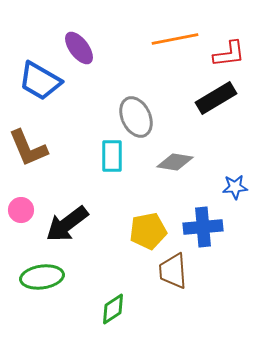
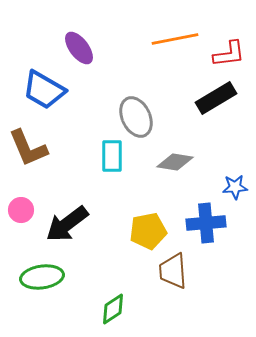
blue trapezoid: moved 4 px right, 9 px down
blue cross: moved 3 px right, 4 px up
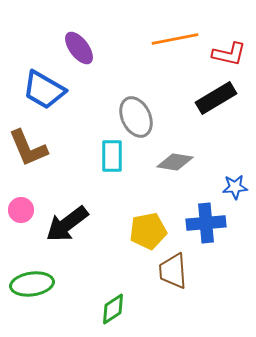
red L-shape: rotated 20 degrees clockwise
green ellipse: moved 10 px left, 7 px down
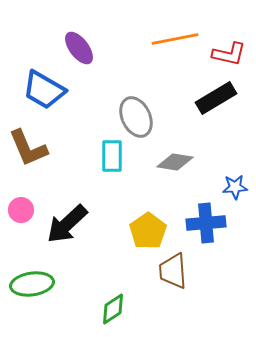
black arrow: rotated 6 degrees counterclockwise
yellow pentagon: rotated 24 degrees counterclockwise
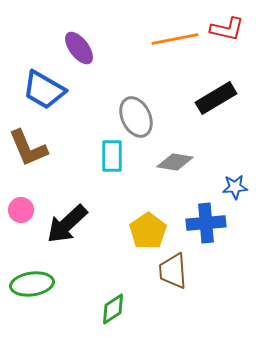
red L-shape: moved 2 px left, 25 px up
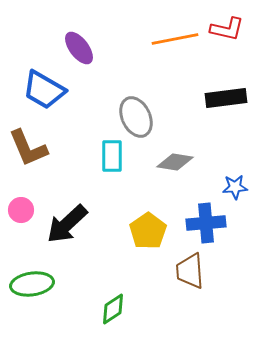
black rectangle: moved 10 px right; rotated 24 degrees clockwise
brown trapezoid: moved 17 px right
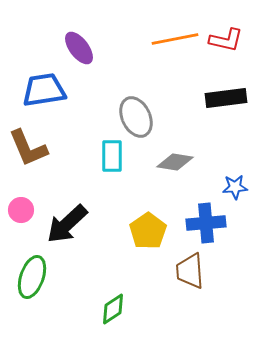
red L-shape: moved 1 px left, 11 px down
blue trapezoid: rotated 141 degrees clockwise
green ellipse: moved 7 px up; rotated 63 degrees counterclockwise
